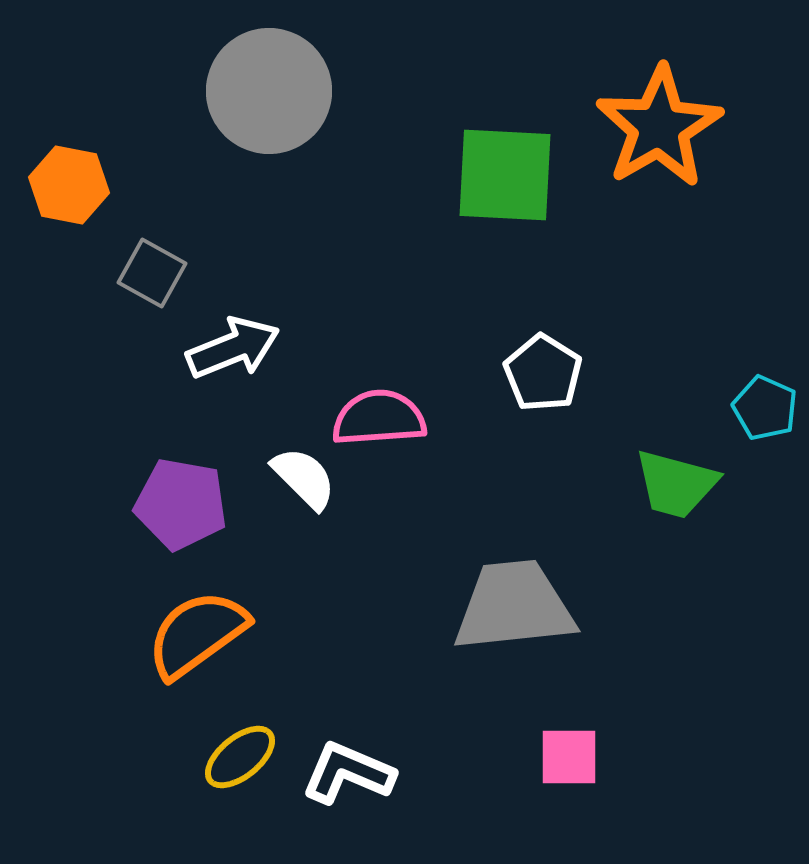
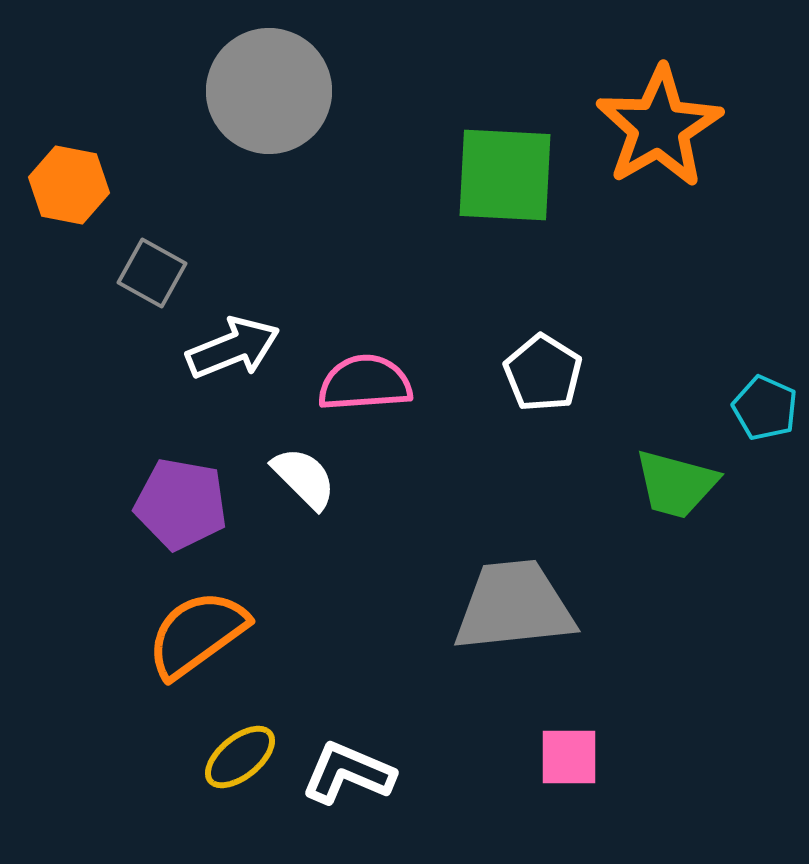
pink semicircle: moved 14 px left, 35 px up
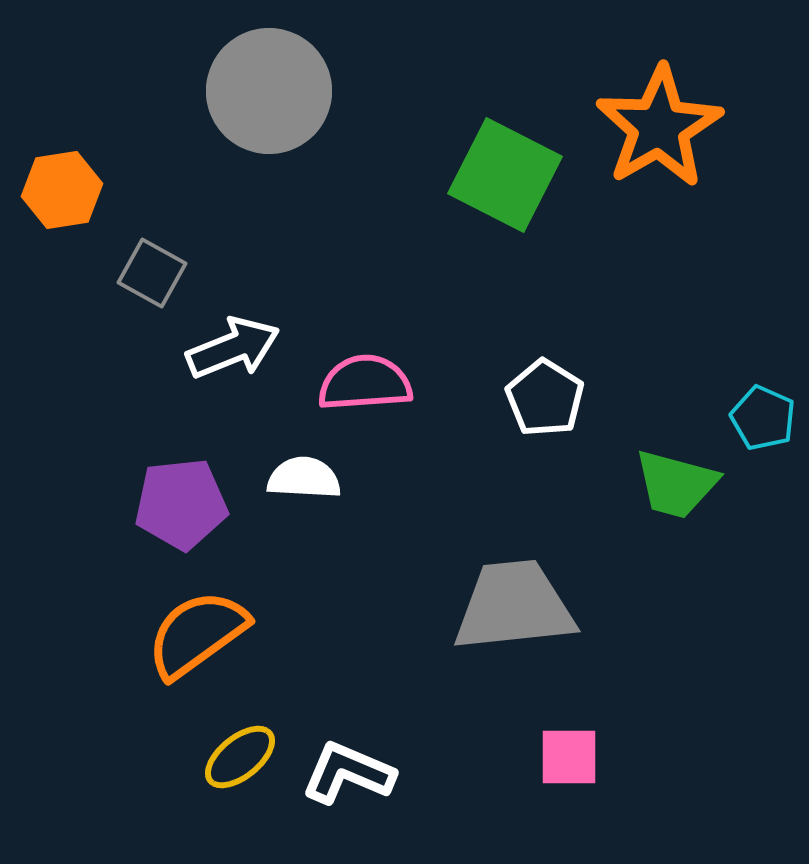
green square: rotated 24 degrees clockwise
orange hexagon: moved 7 px left, 5 px down; rotated 20 degrees counterclockwise
white pentagon: moved 2 px right, 25 px down
cyan pentagon: moved 2 px left, 10 px down
white semicircle: rotated 42 degrees counterclockwise
purple pentagon: rotated 16 degrees counterclockwise
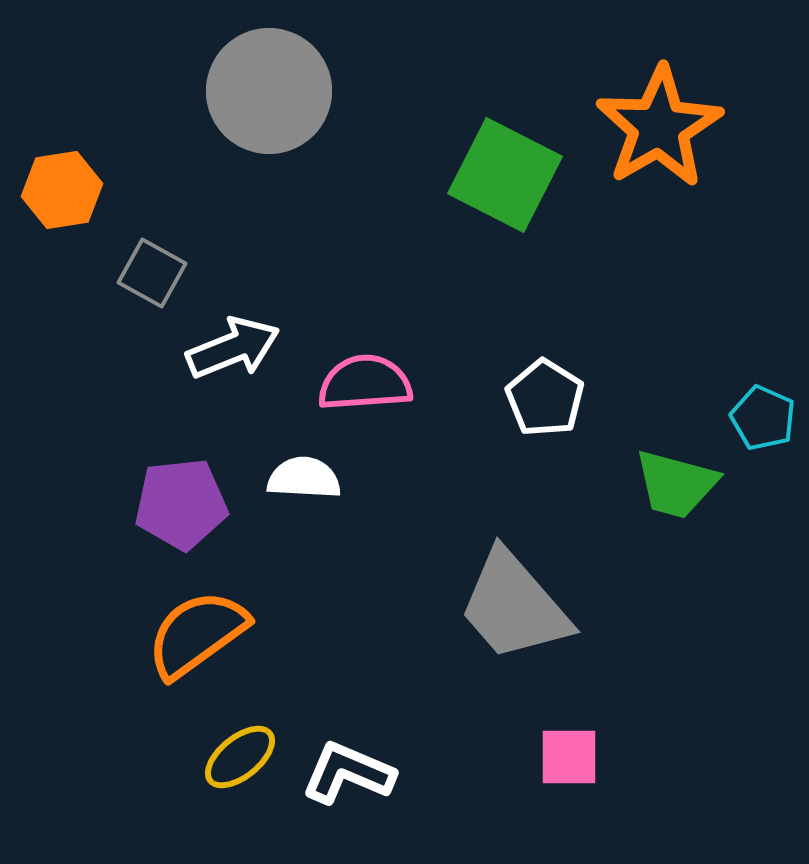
gray trapezoid: rotated 125 degrees counterclockwise
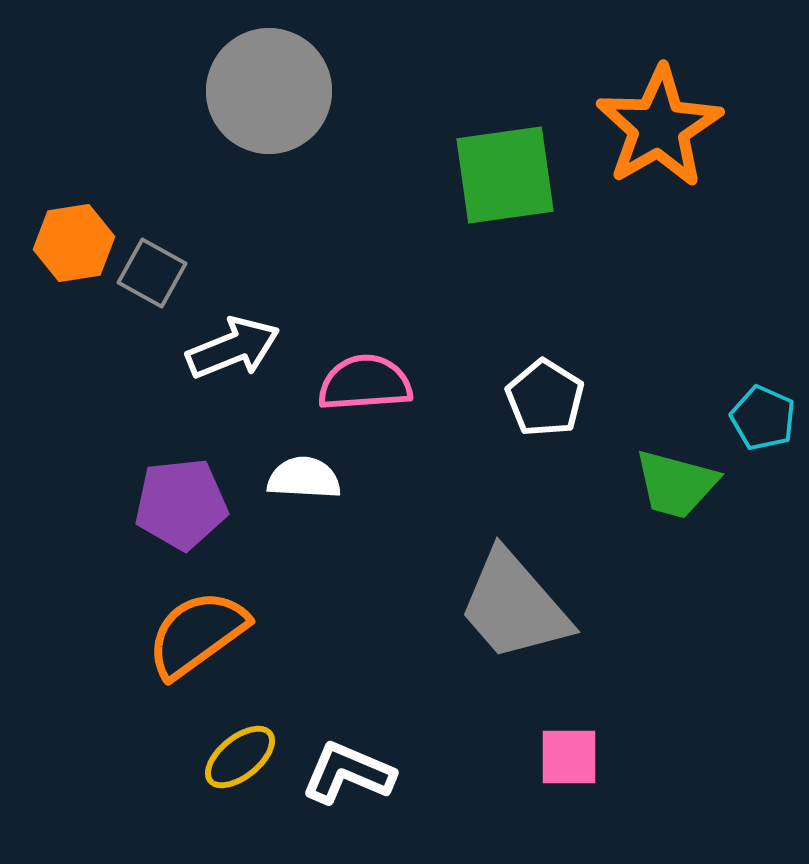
green square: rotated 35 degrees counterclockwise
orange hexagon: moved 12 px right, 53 px down
